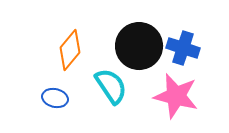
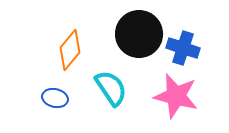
black circle: moved 12 px up
cyan semicircle: moved 2 px down
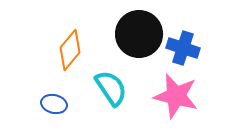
blue ellipse: moved 1 px left, 6 px down
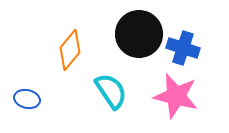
cyan semicircle: moved 3 px down
blue ellipse: moved 27 px left, 5 px up
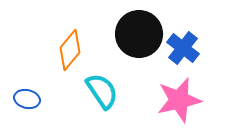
blue cross: rotated 20 degrees clockwise
cyan semicircle: moved 9 px left
pink star: moved 3 px right, 4 px down; rotated 27 degrees counterclockwise
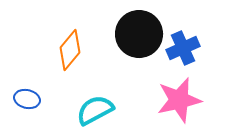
blue cross: rotated 28 degrees clockwise
cyan semicircle: moved 7 px left, 19 px down; rotated 84 degrees counterclockwise
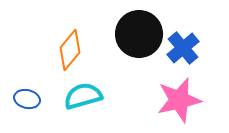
blue cross: rotated 16 degrees counterclockwise
cyan semicircle: moved 12 px left, 14 px up; rotated 12 degrees clockwise
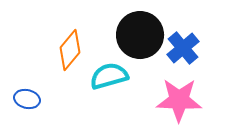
black circle: moved 1 px right, 1 px down
cyan semicircle: moved 26 px right, 20 px up
pink star: rotated 15 degrees clockwise
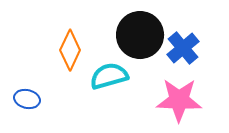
orange diamond: rotated 15 degrees counterclockwise
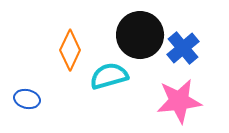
pink star: moved 1 px down; rotated 9 degrees counterclockwise
